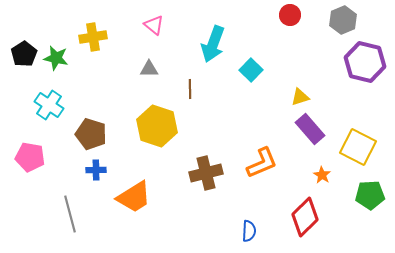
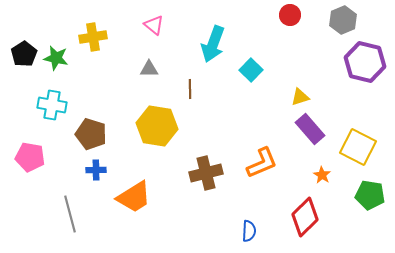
cyan cross: moved 3 px right; rotated 24 degrees counterclockwise
yellow hexagon: rotated 9 degrees counterclockwise
green pentagon: rotated 12 degrees clockwise
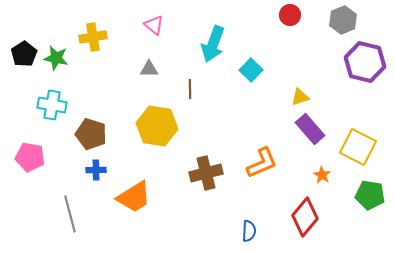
red diamond: rotated 6 degrees counterclockwise
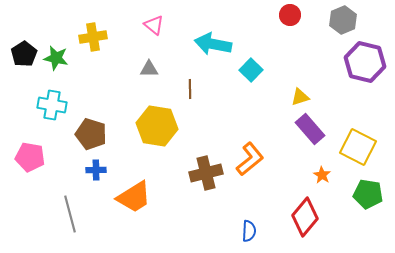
cyan arrow: rotated 81 degrees clockwise
orange L-shape: moved 12 px left, 4 px up; rotated 16 degrees counterclockwise
green pentagon: moved 2 px left, 1 px up
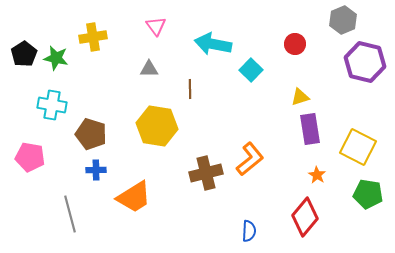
red circle: moved 5 px right, 29 px down
pink triangle: moved 2 px right, 1 px down; rotated 15 degrees clockwise
purple rectangle: rotated 32 degrees clockwise
orange star: moved 5 px left
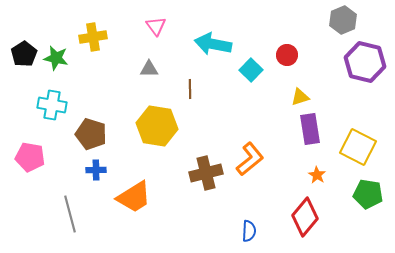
red circle: moved 8 px left, 11 px down
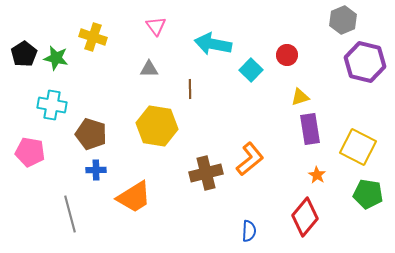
yellow cross: rotated 28 degrees clockwise
pink pentagon: moved 5 px up
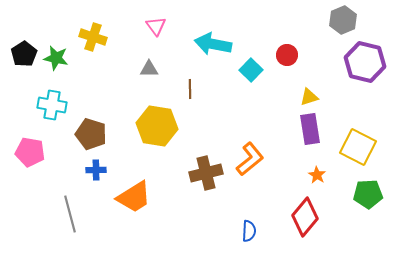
yellow triangle: moved 9 px right
green pentagon: rotated 12 degrees counterclockwise
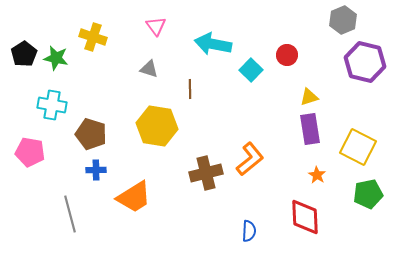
gray triangle: rotated 18 degrees clockwise
green pentagon: rotated 8 degrees counterclockwise
red diamond: rotated 42 degrees counterclockwise
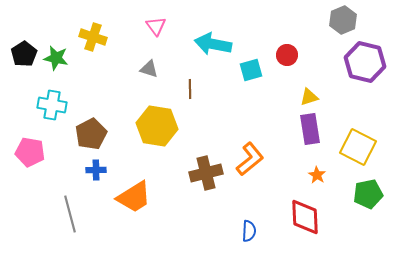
cyan square: rotated 30 degrees clockwise
brown pentagon: rotated 28 degrees clockwise
